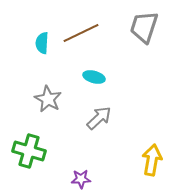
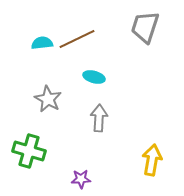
gray trapezoid: moved 1 px right
brown line: moved 4 px left, 6 px down
cyan semicircle: rotated 80 degrees clockwise
gray arrow: rotated 44 degrees counterclockwise
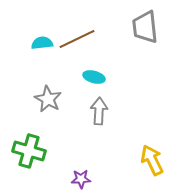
gray trapezoid: rotated 24 degrees counterclockwise
gray arrow: moved 7 px up
yellow arrow: rotated 36 degrees counterclockwise
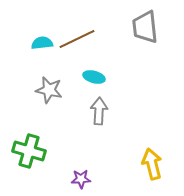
gray star: moved 1 px right, 9 px up; rotated 16 degrees counterclockwise
yellow arrow: moved 4 px down; rotated 12 degrees clockwise
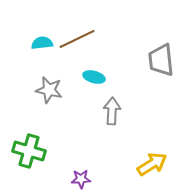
gray trapezoid: moved 16 px right, 33 px down
gray arrow: moved 13 px right
yellow arrow: rotated 72 degrees clockwise
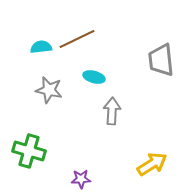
cyan semicircle: moved 1 px left, 4 px down
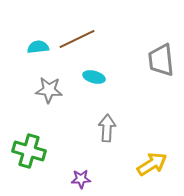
cyan semicircle: moved 3 px left
gray star: rotated 8 degrees counterclockwise
gray arrow: moved 5 px left, 17 px down
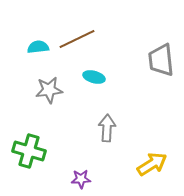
gray star: rotated 12 degrees counterclockwise
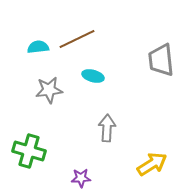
cyan ellipse: moved 1 px left, 1 px up
purple star: moved 1 px up
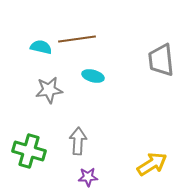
brown line: rotated 18 degrees clockwise
cyan semicircle: moved 3 px right; rotated 20 degrees clockwise
gray arrow: moved 29 px left, 13 px down
purple star: moved 7 px right, 1 px up
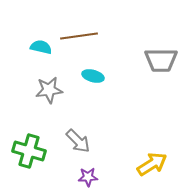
brown line: moved 2 px right, 3 px up
gray trapezoid: rotated 84 degrees counterclockwise
gray arrow: rotated 132 degrees clockwise
